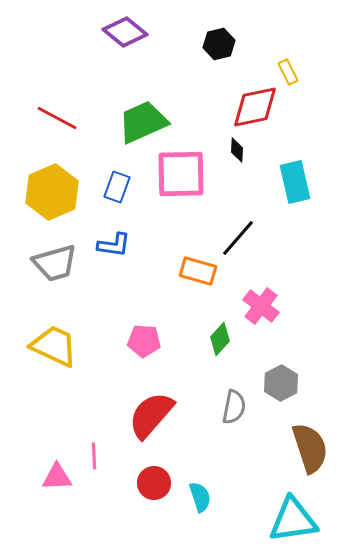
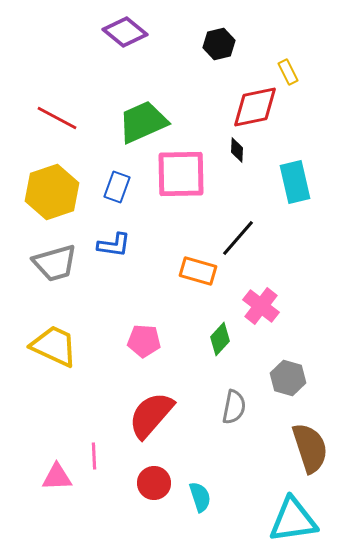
yellow hexagon: rotated 4 degrees clockwise
gray hexagon: moved 7 px right, 5 px up; rotated 16 degrees counterclockwise
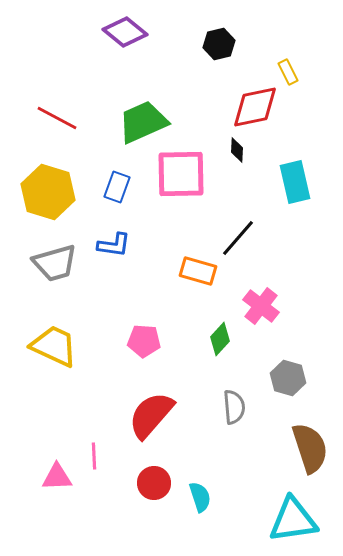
yellow hexagon: moved 4 px left; rotated 24 degrees counterclockwise
gray semicircle: rotated 16 degrees counterclockwise
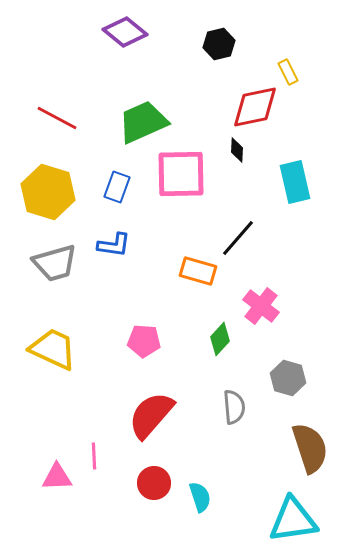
yellow trapezoid: moved 1 px left, 3 px down
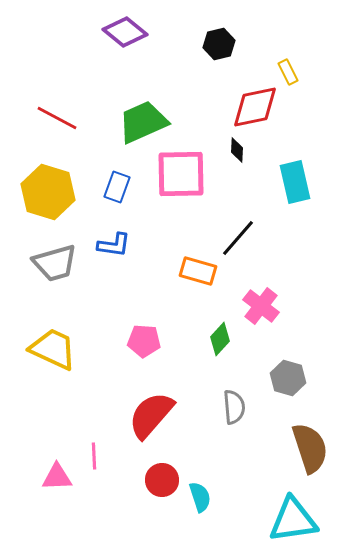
red circle: moved 8 px right, 3 px up
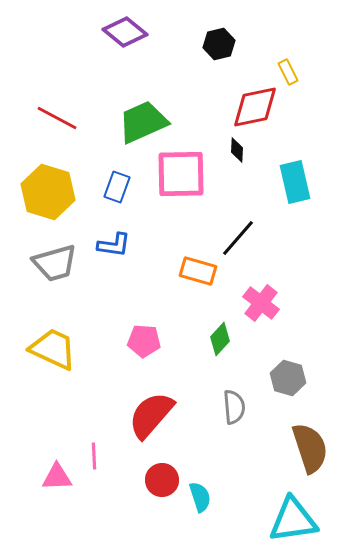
pink cross: moved 3 px up
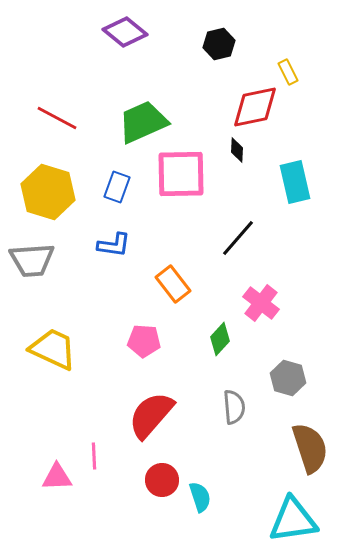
gray trapezoid: moved 23 px left, 3 px up; rotated 12 degrees clockwise
orange rectangle: moved 25 px left, 13 px down; rotated 36 degrees clockwise
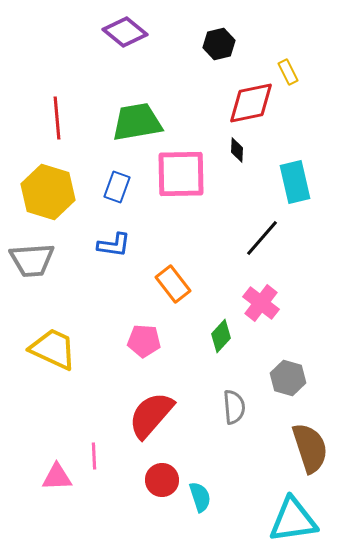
red diamond: moved 4 px left, 4 px up
red line: rotated 57 degrees clockwise
green trapezoid: moved 6 px left; rotated 14 degrees clockwise
black line: moved 24 px right
green diamond: moved 1 px right, 3 px up
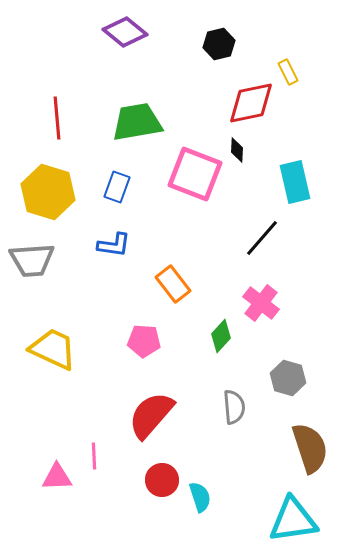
pink square: moved 14 px right; rotated 22 degrees clockwise
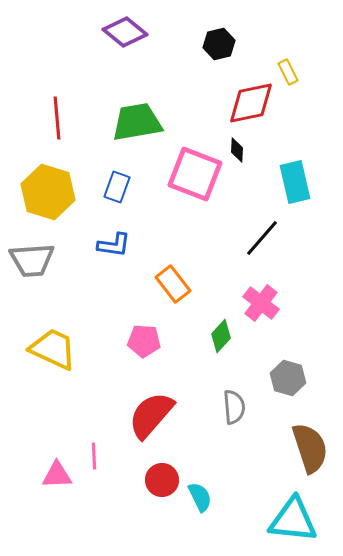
pink triangle: moved 2 px up
cyan semicircle: rotated 8 degrees counterclockwise
cyan triangle: rotated 14 degrees clockwise
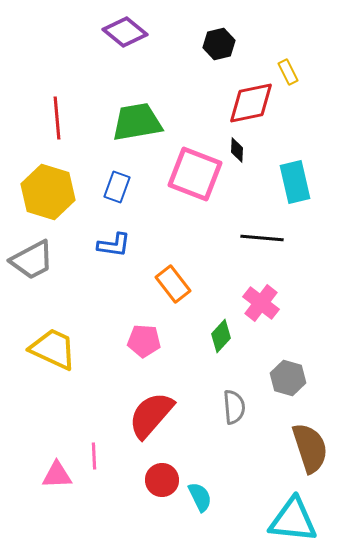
black line: rotated 54 degrees clockwise
gray trapezoid: rotated 24 degrees counterclockwise
